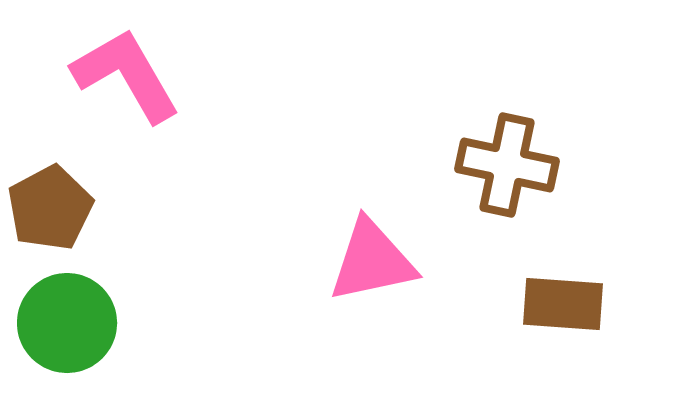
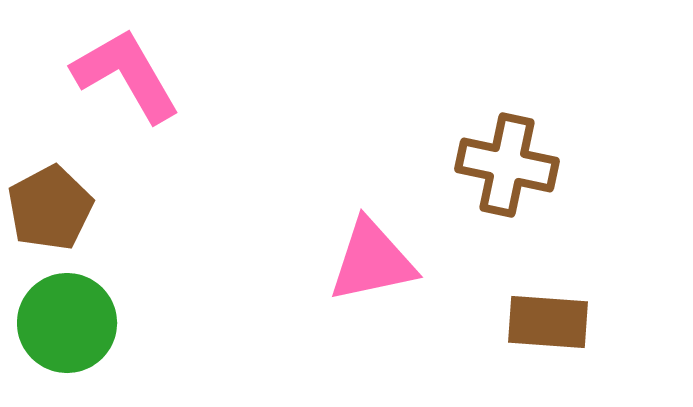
brown rectangle: moved 15 px left, 18 px down
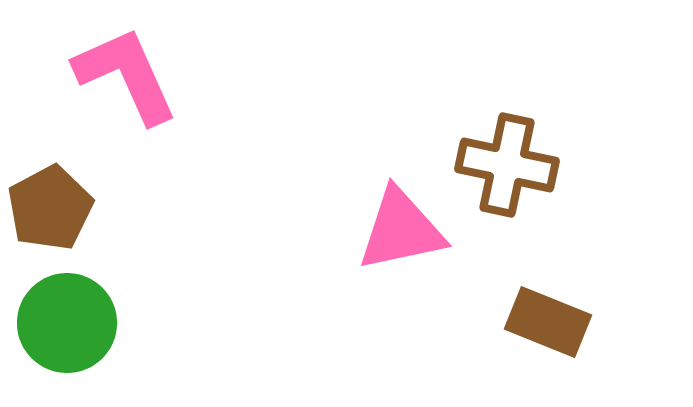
pink L-shape: rotated 6 degrees clockwise
pink triangle: moved 29 px right, 31 px up
brown rectangle: rotated 18 degrees clockwise
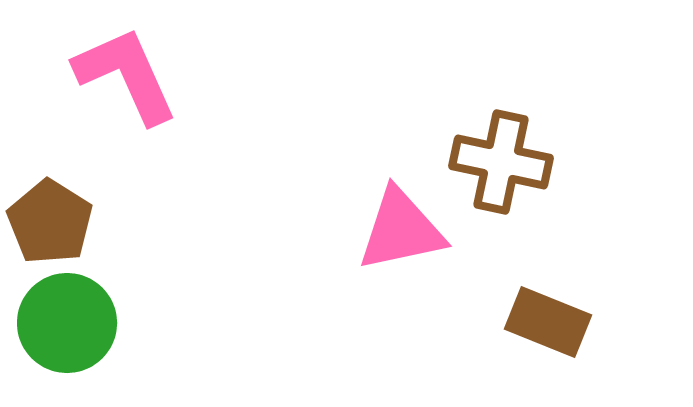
brown cross: moved 6 px left, 3 px up
brown pentagon: moved 14 px down; rotated 12 degrees counterclockwise
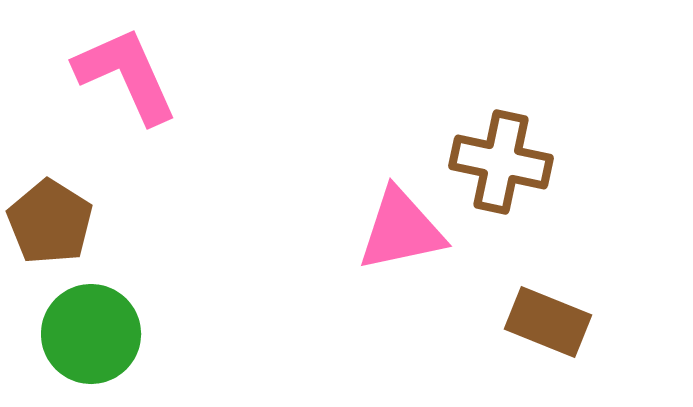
green circle: moved 24 px right, 11 px down
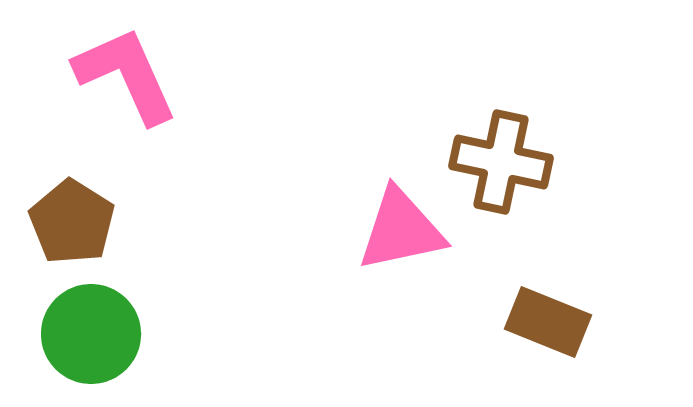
brown pentagon: moved 22 px right
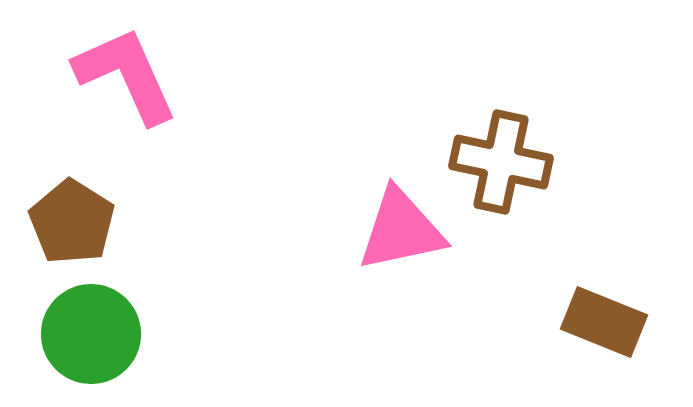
brown rectangle: moved 56 px right
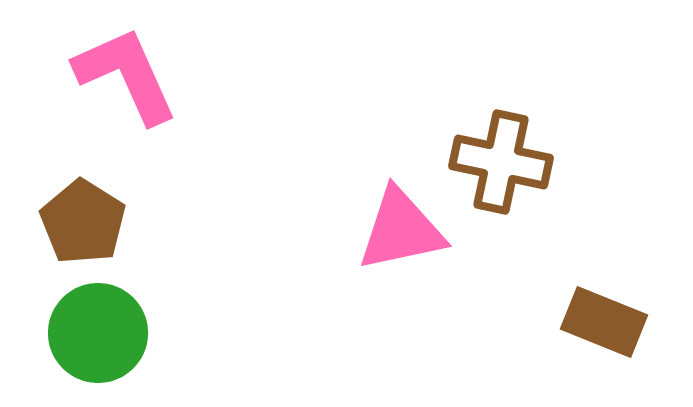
brown pentagon: moved 11 px right
green circle: moved 7 px right, 1 px up
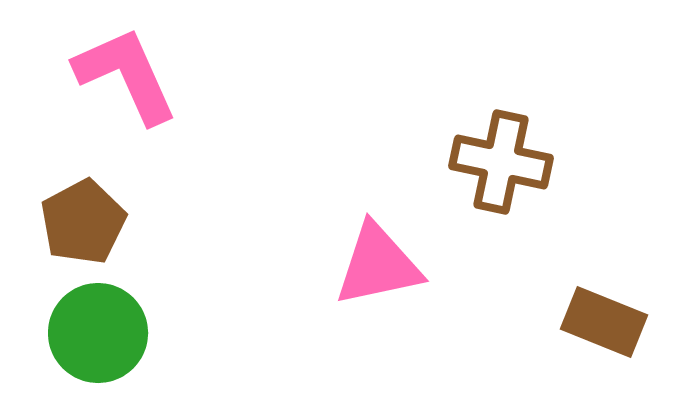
brown pentagon: rotated 12 degrees clockwise
pink triangle: moved 23 px left, 35 px down
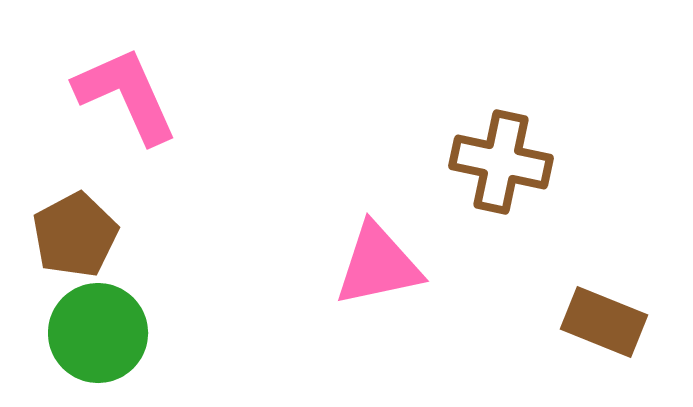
pink L-shape: moved 20 px down
brown pentagon: moved 8 px left, 13 px down
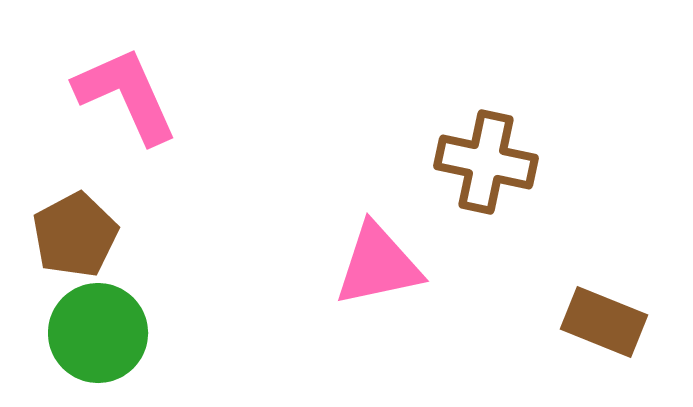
brown cross: moved 15 px left
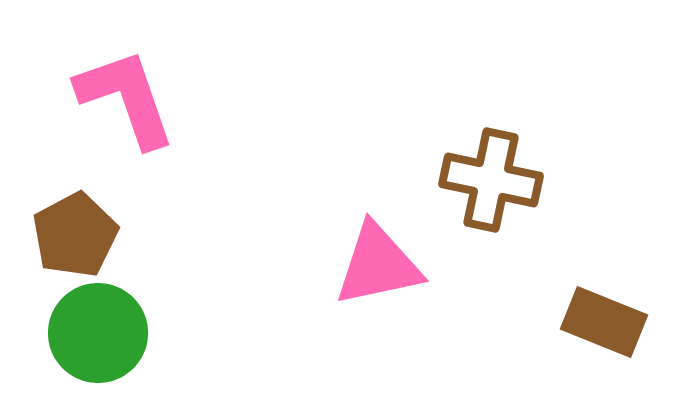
pink L-shape: moved 3 px down; rotated 5 degrees clockwise
brown cross: moved 5 px right, 18 px down
